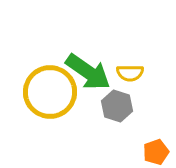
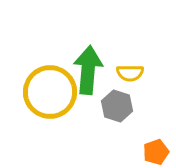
green arrow: moved 2 px up; rotated 120 degrees counterclockwise
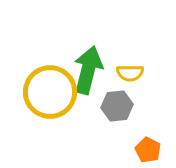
green arrow: rotated 9 degrees clockwise
gray hexagon: rotated 24 degrees counterclockwise
orange pentagon: moved 8 px left, 2 px up; rotated 25 degrees counterclockwise
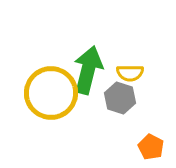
yellow circle: moved 1 px right, 1 px down
gray hexagon: moved 3 px right, 8 px up; rotated 24 degrees clockwise
orange pentagon: moved 3 px right, 3 px up
